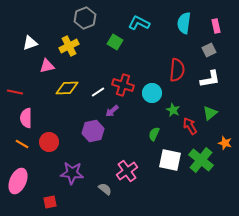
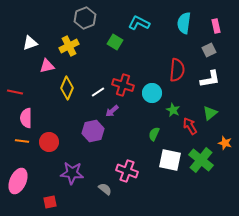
yellow diamond: rotated 65 degrees counterclockwise
orange line: moved 3 px up; rotated 24 degrees counterclockwise
pink cross: rotated 35 degrees counterclockwise
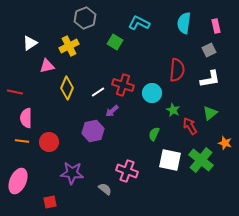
white triangle: rotated 14 degrees counterclockwise
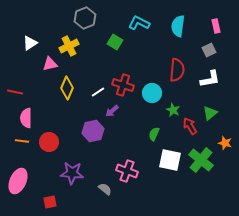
cyan semicircle: moved 6 px left, 3 px down
pink triangle: moved 3 px right, 2 px up
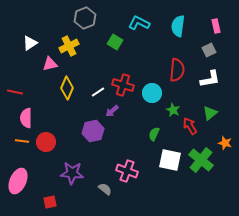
red circle: moved 3 px left
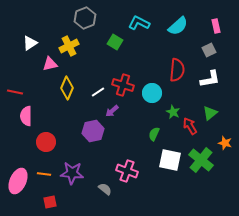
cyan semicircle: rotated 140 degrees counterclockwise
green star: moved 2 px down
pink semicircle: moved 2 px up
orange line: moved 22 px right, 33 px down
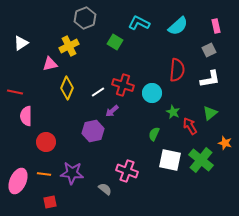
white triangle: moved 9 px left
